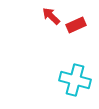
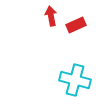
red arrow: rotated 36 degrees clockwise
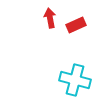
red arrow: moved 1 px left, 2 px down
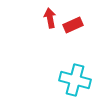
red rectangle: moved 3 px left
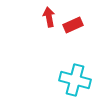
red arrow: moved 1 px left, 1 px up
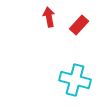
red rectangle: moved 6 px right; rotated 24 degrees counterclockwise
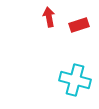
red rectangle: rotated 30 degrees clockwise
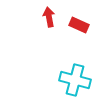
red rectangle: rotated 42 degrees clockwise
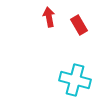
red rectangle: rotated 36 degrees clockwise
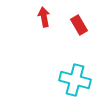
red arrow: moved 5 px left
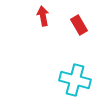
red arrow: moved 1 px left, 1 px up
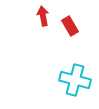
red rectangle: moved 9 px left, 1 px down
